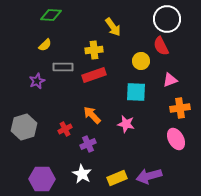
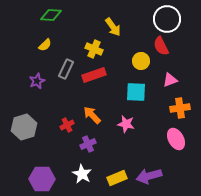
yellow cross: moved 1 px up; rotated 30 degrees clockwise
gray rectangle: moved 3 px right, 2 px down; rotated 66 degrees counterclockwise
red cross: moved 2 px right, 4 px up
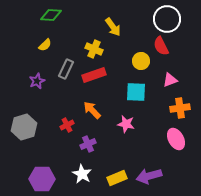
orange arrow: moved 5 px up
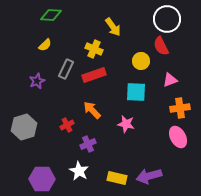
pink ellipse: moved 2 px right, 2 px up
white star: moved 3 px left, 3 px up
yellow rectangle: rotated 36 degrees clockwise
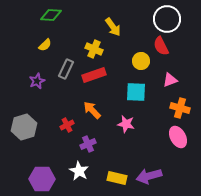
orange cross: rotated 24 degrees clockwise
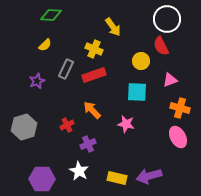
cyan square: moved 1 px right
